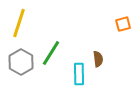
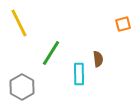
yellow line: rotated 44 degrees counterclockwise
gray hexagon: moved 1 px right, 25 px down
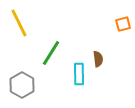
gray hexagon: moved 2 px up
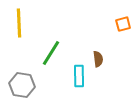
yellow line: rotated 24 degrees clockwise
cyan rectangle: moved 2 px down
gray hexagon: rotated 20 degrees counterclockwise
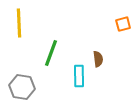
green line: rotated 12 degrees counterclockwise
gray hexagon: moved 2 px down
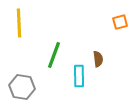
orange square: moved 3 px left, 2 px up
green line: moved 3 px right, 2 px down
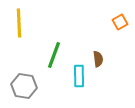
orange square: rotated 14 degrees counterclockwise
gray hexagon: moved 2 px right, 1 px up
